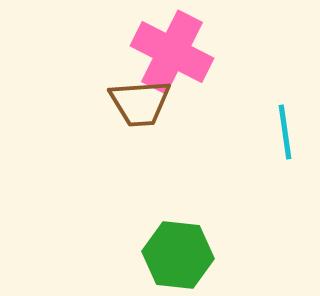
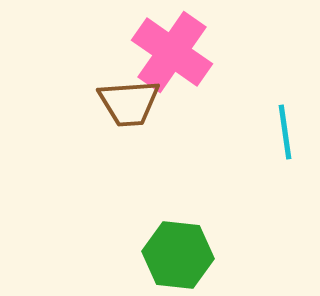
pink cross: rotated 8 degrees clockwise
brown trapezoid: moved 11 px left
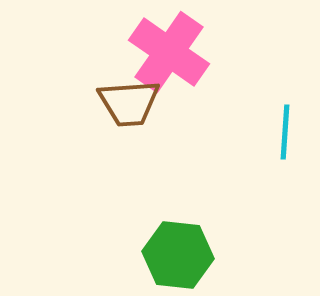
pink cross: moved 3 px left
cyan line: rotated 12 degrees clockwise
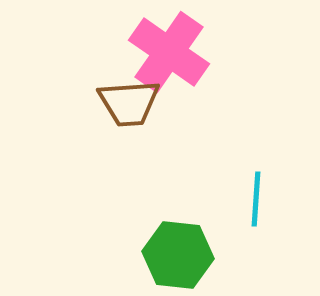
cyan line: moved 29 px left, 67 px down
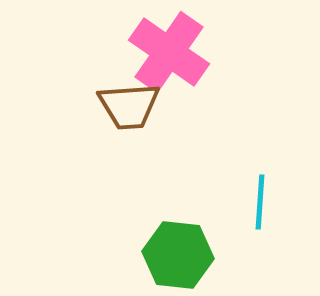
brown trapezoid: moved 3 px down
cyan line: moved 4 px right, 3 px down
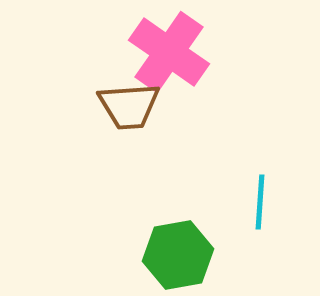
green hexagon: rotated 16 degrees counterclockwise
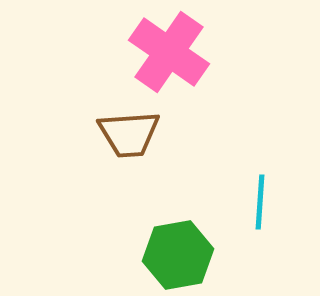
brown trapezoid: moved 28 px down
